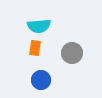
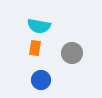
cyan semicircle: rotated 15 degrees clockwise
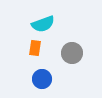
cyan semicircle: moved 4 px right, 2 px up; rotated 30 degrees counterclockwise
blue circle: moved 1 px right, 1 px up
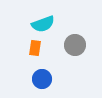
gray circle: moved 3 px right, 8 px up
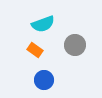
orange rectangle: moved 2 px down; rotated 63 degrees counterclockwise
blue circle: moved 2 px right, 1 px down
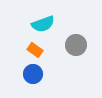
gray circle: moved 1 px right
blue circle: moved 11 px left, 6 px up
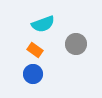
gray circle: moved 1 px up
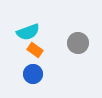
cyan semicircle: moved 15 px left, 8 px down
gray circle: moved 2 px right, 1 px up
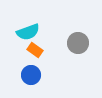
blue circle: moved 2 px left, 1 px down
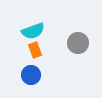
cyan semicircle: moved 5 px right, 1 px up
orange rectangle: rotated 35 degrees clockwise
